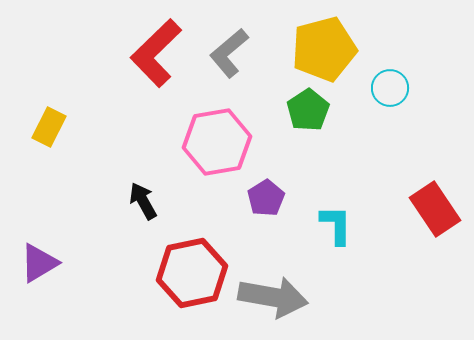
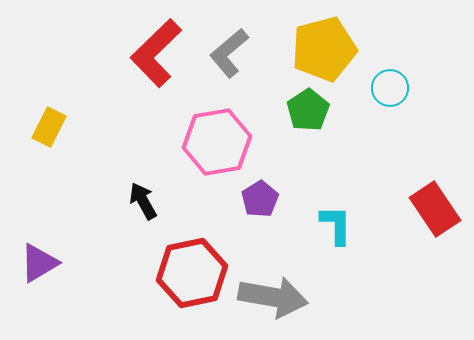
purple pentagon: moved 6 px left, 1 px down
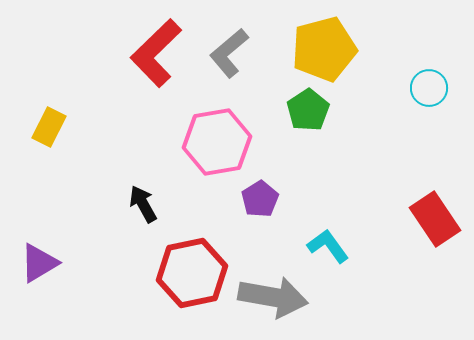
cyan circle: moved 39 px right
black arrow: moved 3 px down
red rectangle: moved 10 px down
cyan L-shape: moved 8 px left, 21 px down; rotated 36 degrees counterclockwise
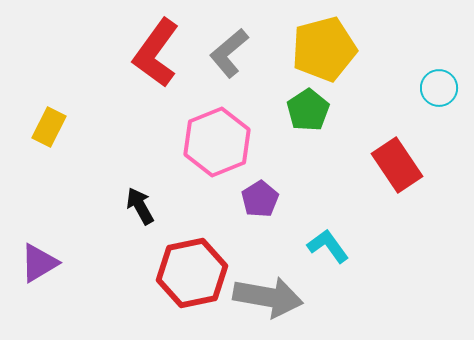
red L-shape: rotated 10 degrees counterclockwise
cyan circle: moved 10 px right
pink hexagon: rotated 12 degrees counterclockwise
black arrow: moved 3 px left, 2 px down
red rectangle: moved 38 px left, 54 px up
gray arrow: moved 5 px left
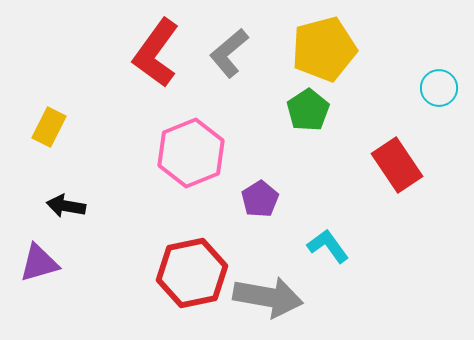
pink hexagon: moved 26 px left, 11 px down
black arrow: moved 74 px left; rotated 51 degrees counterclockwise
purple triangle: rotated 15 degrees clockwise
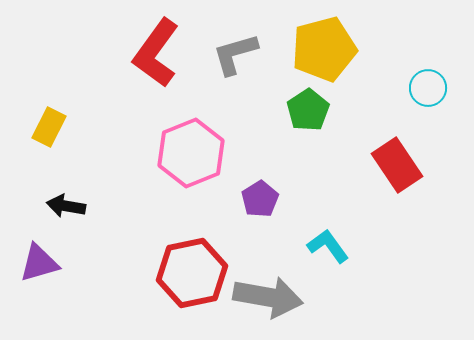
gray L-shape: moved 6 px right, 1 px down; rotated 24 degrees clockwise
cyan circle: moved 11 px left
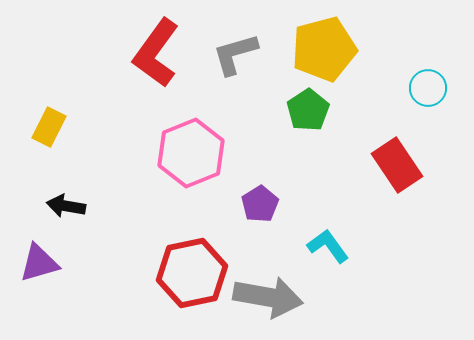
purple pentagon: moved 5 px down
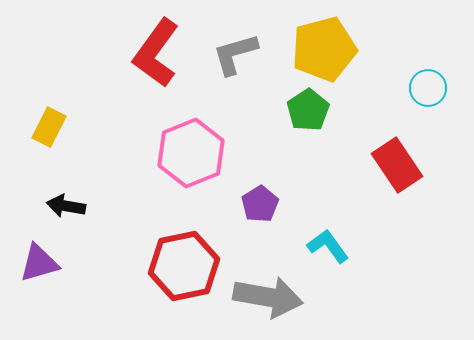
red hexagon: moved 8 px left, 7 px up
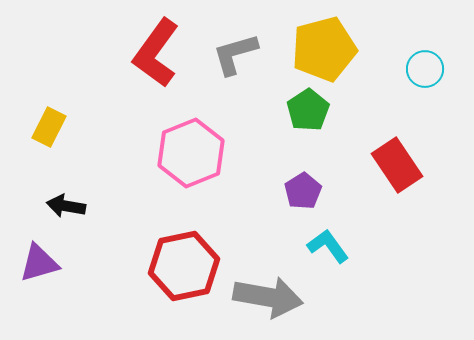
cyan circle: moved 3 px left, 19 px up
purple pentagon: moved 43 px right, 13 px up
